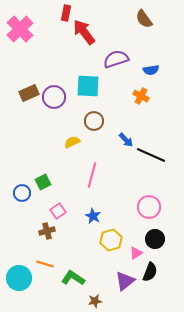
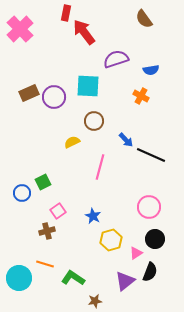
pink line: moved 8 px right, 8 px up
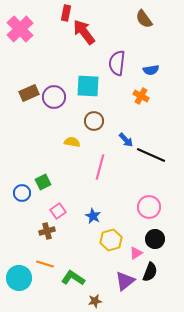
purple semicircle: moved 1 px right, 4 px down; rotated 65 degrees counterclockwise
yellow semicircle: rotated 35 degrees clockwise
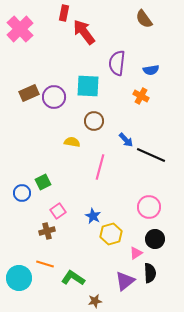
red rectangle: moved 2 px left
yellow hexagon: moved 6 px up
black semicircle: moved 1 px down; rotated 24 degrees counterclockwise
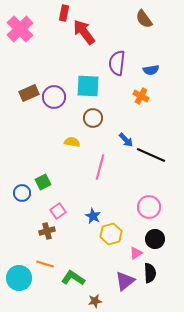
brown circle: moved 1 px left, 3 px up
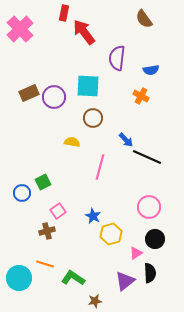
purple semicircle: moved 5 px up
black line: moved 4 px left, 2 px down
